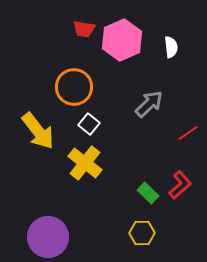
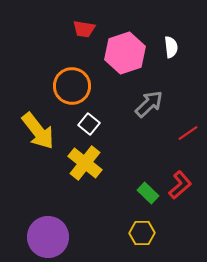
pink hexagon: moved 3 px right, 13 px down; rotated 6 degrees clockwise
orange circle: moved 2 px left, 1 px up
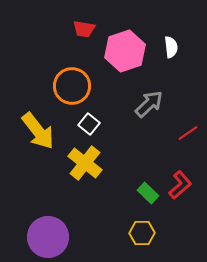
pink hexagon: moved 2 px up
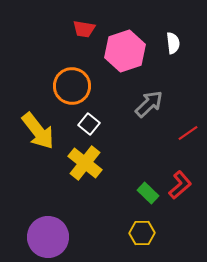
white semicircle: moved 2 px right, 4 px up
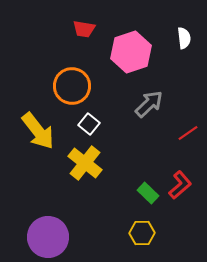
white semicircle: moved 11 px right, 5 px up
pink hexagon: moved 6 px right, 1 px down
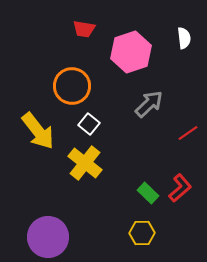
red L-shape: moved 3 px down
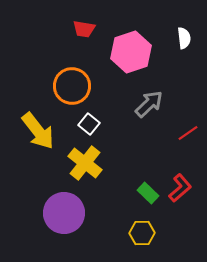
purple circle: moved 16 px right, 24 px up
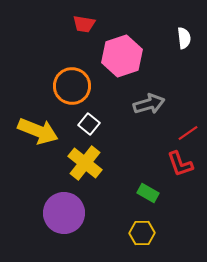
red trapezoid: moved 5 px up
pink hexagon: moved 9 px left, 4 px down
gray arrow: rotated 28 degrees clockwise
yellow arrow: rotated 30 degrees counterclockwise
red L-shape: moved 24 px up; rotated 112 degrees clockwise
green rectangle: rotated 15 degrees counterclockwise
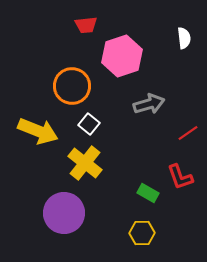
red trapezoid: moved 2 px right, 1 px down; rotated 15 degrees counterclockwise
red L-shape: moved 13 px down
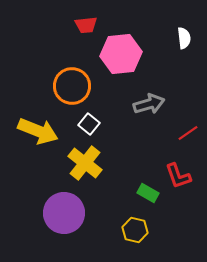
pink hexagon: moved 1 px left, 2 px up; rotated 12 degrees clockwise
red L-shape: moved 2 px left, 1 px up
yellow hexagon: moved 7 px left, 3 px up; rotated 15 degrees clockwise
